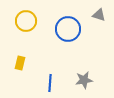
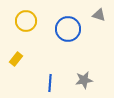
yellow rectangle: moved 4 px left, 4 px up; rotated 24 degrees clockwise
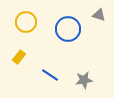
yellow circle: moved 1 px down
yellow rectangle: moved 3 px right, 2 px up
blue line: moved 8 px up; rotated 60 degrees counterclockwise
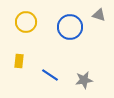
blue circle: moved 2 px right, 2 px up
yellow rectangle: moved 4 px down; rotated 32 degrees counterclockwise
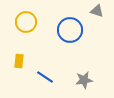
gray triangle: moved 2 px left, 4 px up
blue circle: moved 3 px down
blue line: moved 5 px left, 2 px down
